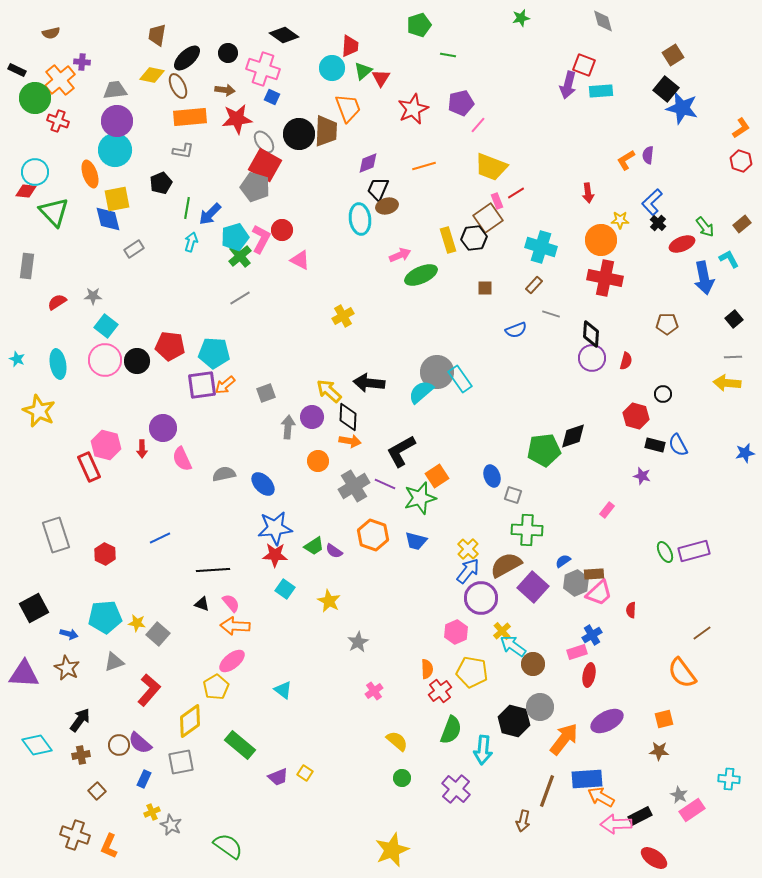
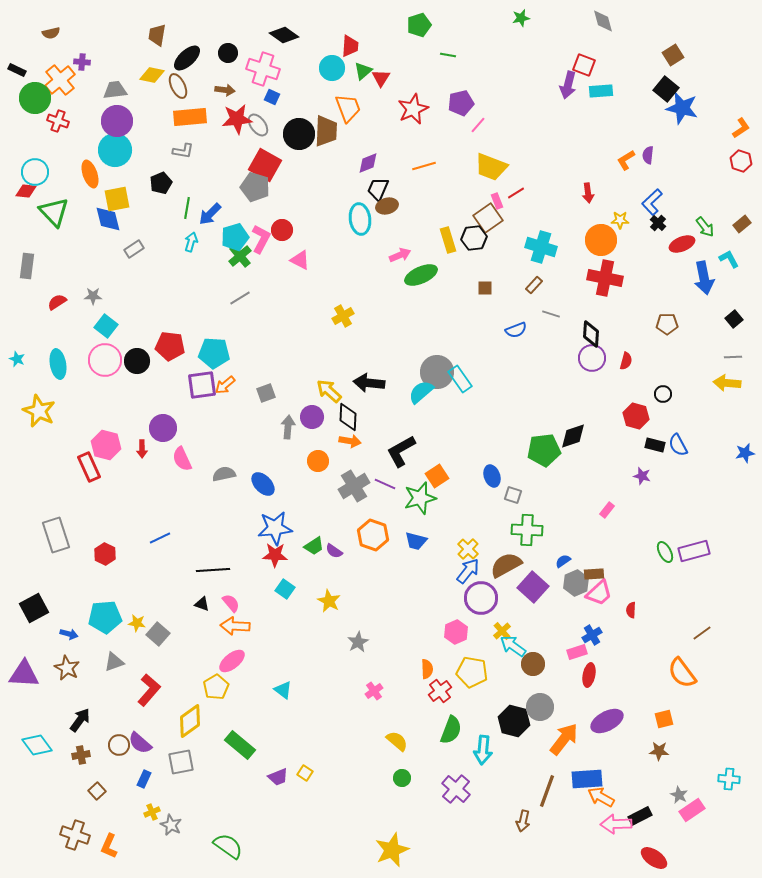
gray ellipse at (264, 142): moved 6 px left, 17 px up
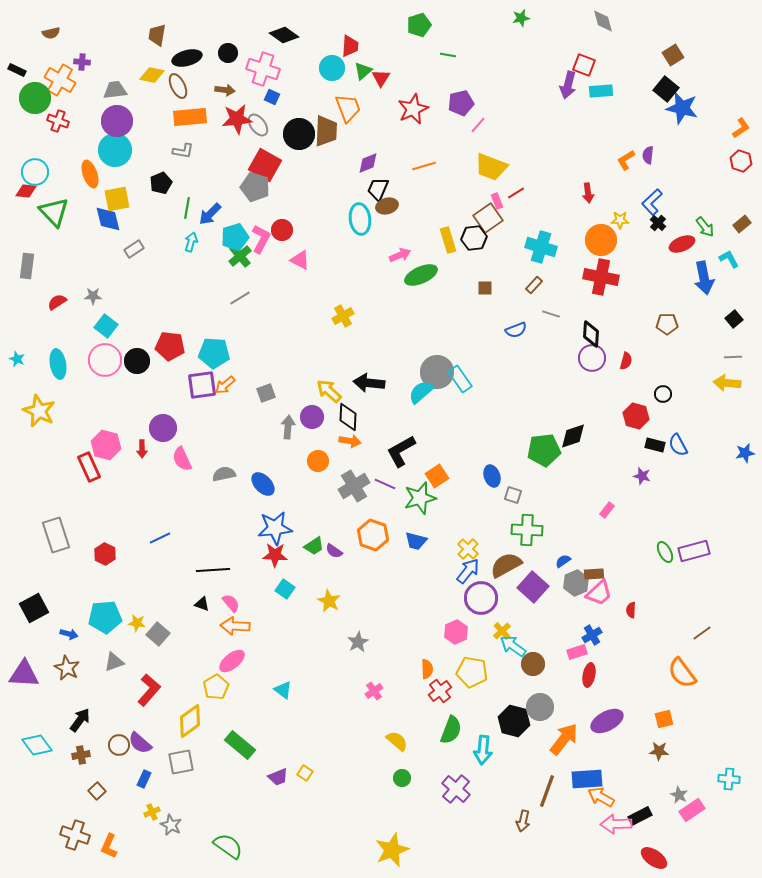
black ellipse at (187, 58): rotated 28 degrees clockwise
orange cross at (60, 80): rotated 20 degrees counterclockwise
red cross at (605, 278): moved 4 px left, 1 px up
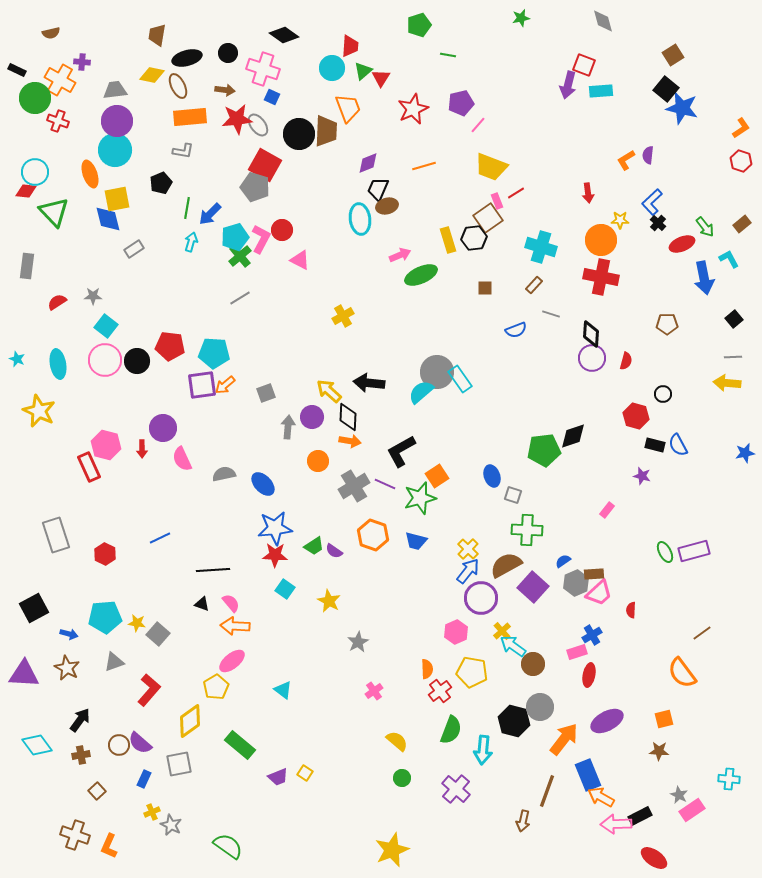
gray square at (181, 762): moved 2 px left, 2 px down
blue rectangle at (587, 779): moved 1 px right, 4 px up; rotated 72 degrees clockwise
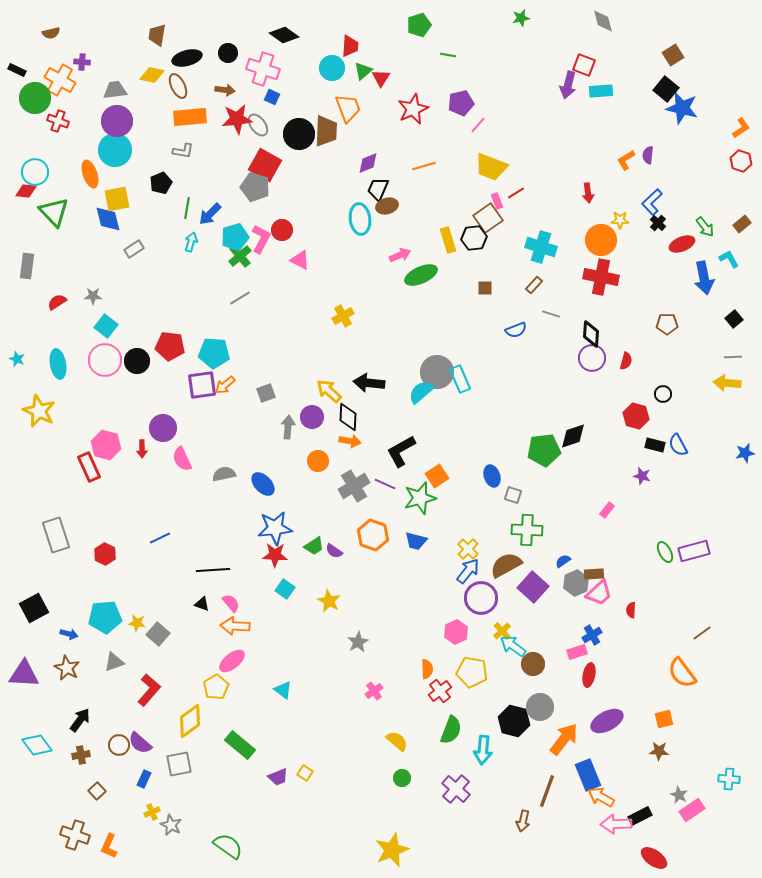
cyan rectangle at (460, 379): rotated 12 degrees clockwise
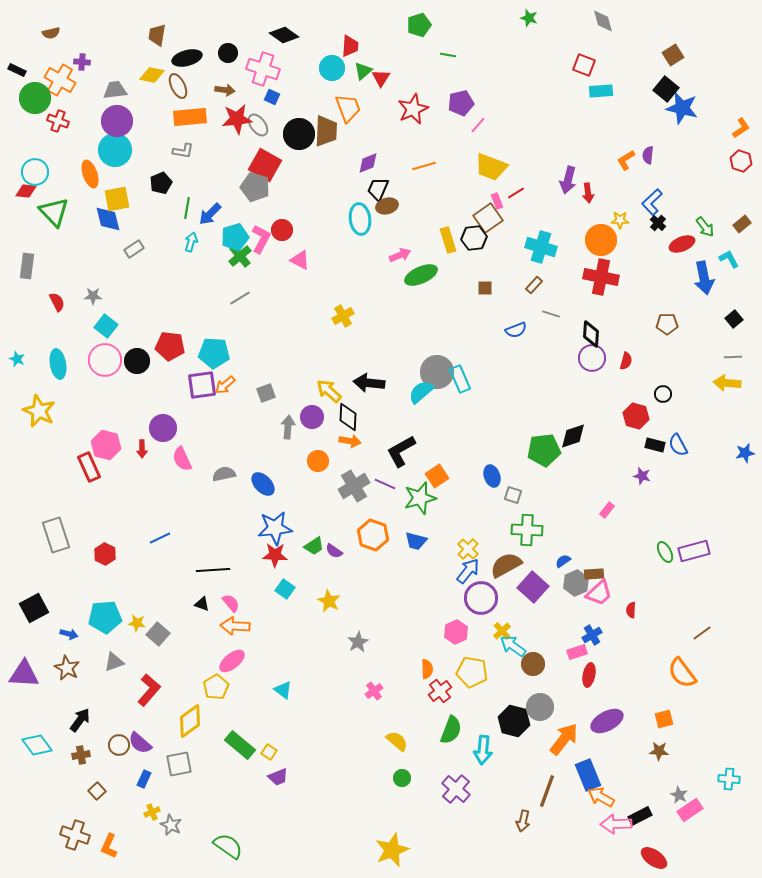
green star at (521, 18): moved 8 px right; rotated 30 degrees clockwise
purple arrow at (568, 85): moved 95 px down
red semicircle at (57, 302): rotated 96 degrees clockwise
yellow square at (305, 773): moved 36 px left, 21 px up
pink rectangle at (692, 810): moved 2 px left
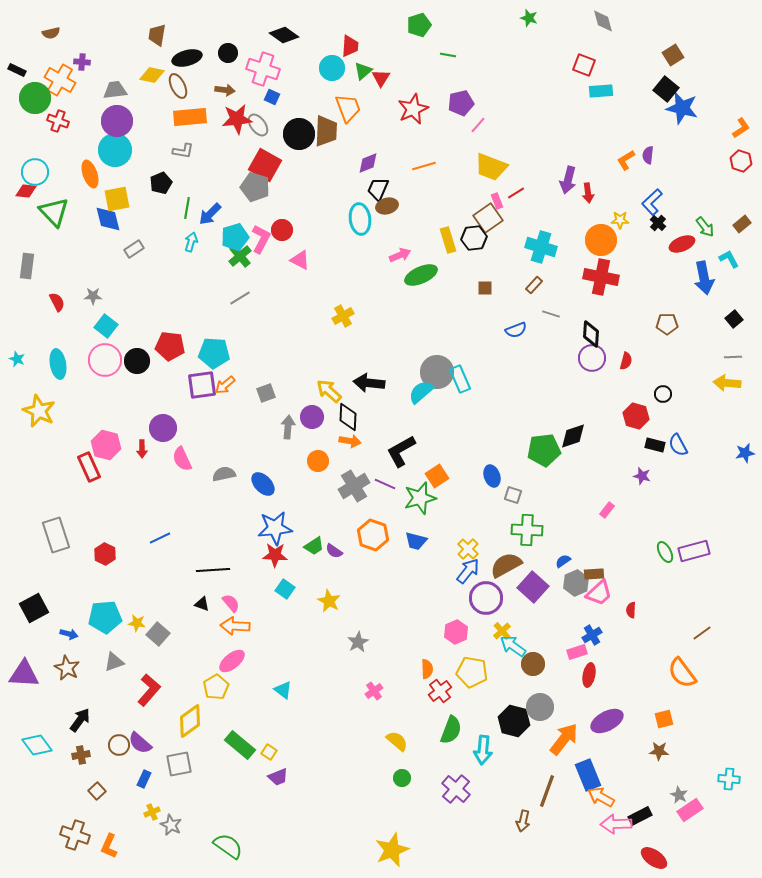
purple circle at (481, 598): moved 5 px right
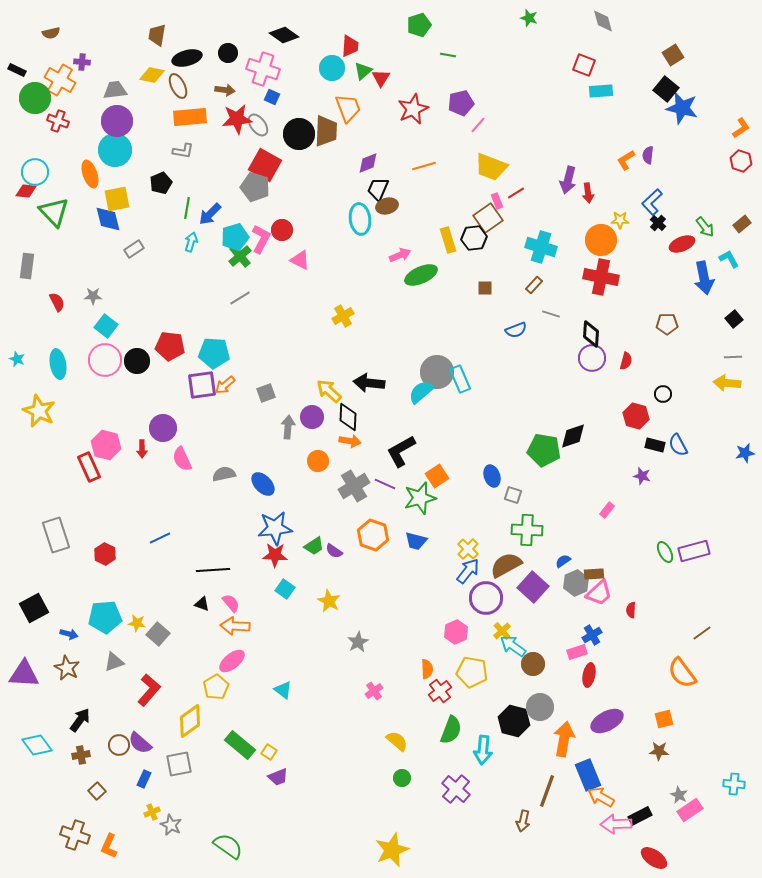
green pentagon at (544, 450): rotated 16 degrees clockwise
orange arrow at (564, 739): rotated 28 degrees counterclockwise
cyan cross at (729, 779): moved 5 px right, 5 px down
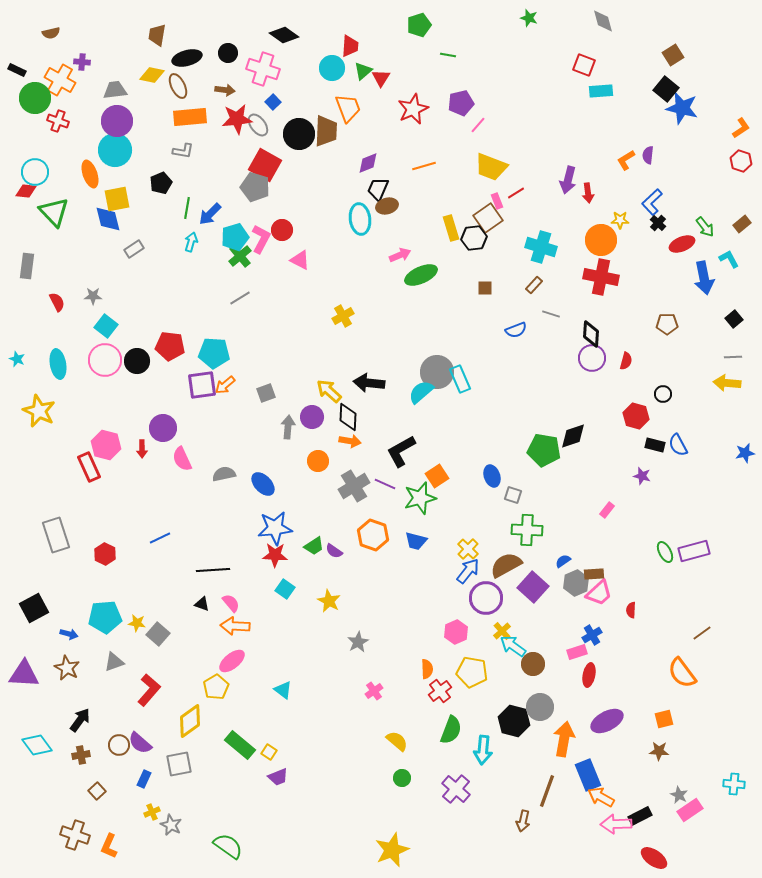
blue square at (272, 97): moved 1 px right, 5 px down; rotated 21 degrees clockwise
yellow rectangle at (448, 240): moved 3 px right, 12 px up
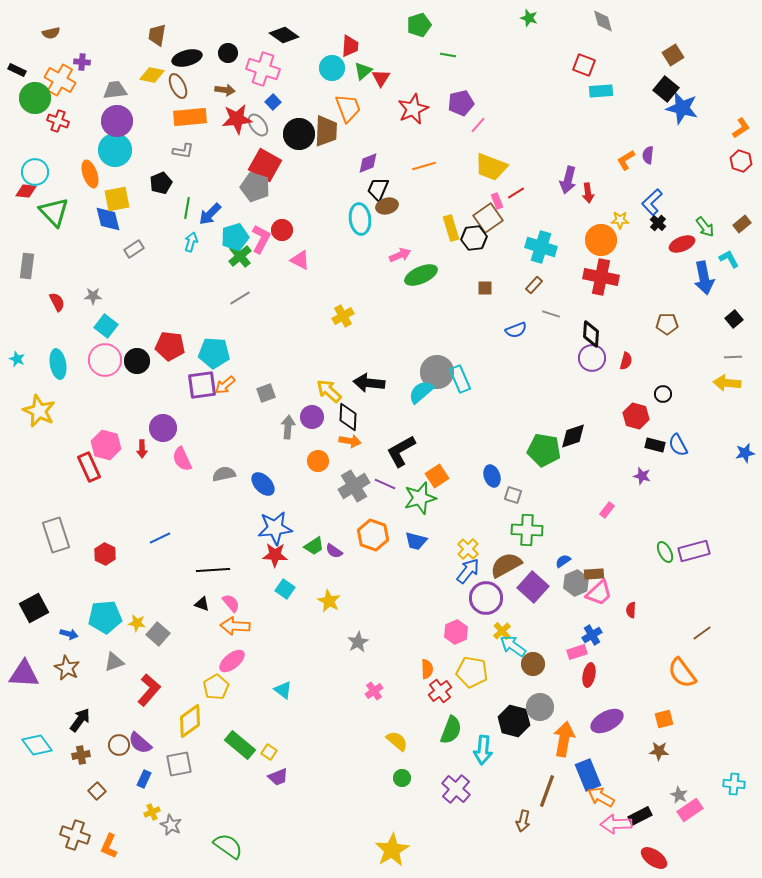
yellow star at (392, 850): rotated 8 degrees counterclockwise
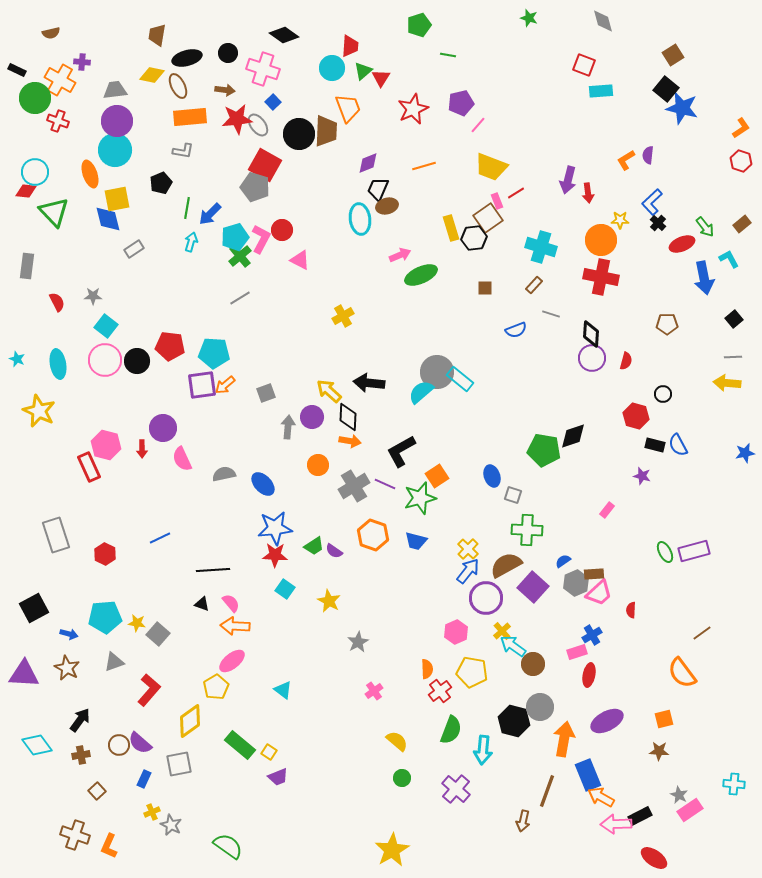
cyan rectangle at (460, 379): rotated 28 degrees counterclockwise
orange circle at (318, 461): moved 4 px down
